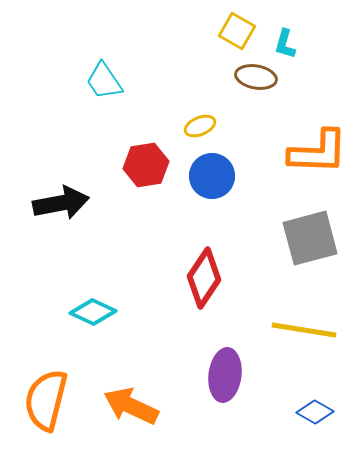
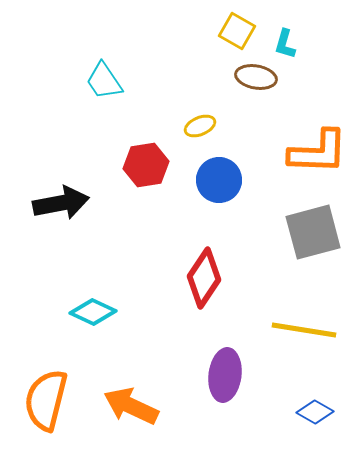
blue circle: moved 7 px right, 4 px down
gray square: moved 3 px right, 6 px up
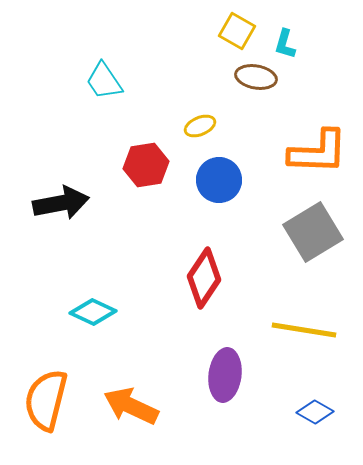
gray square: rotated 16 degrees counterclockwise
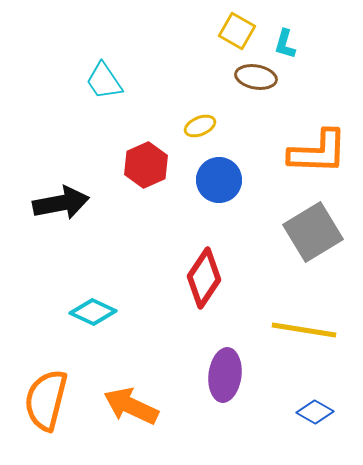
red hexagon: rotated 15 degrees counterclockwise
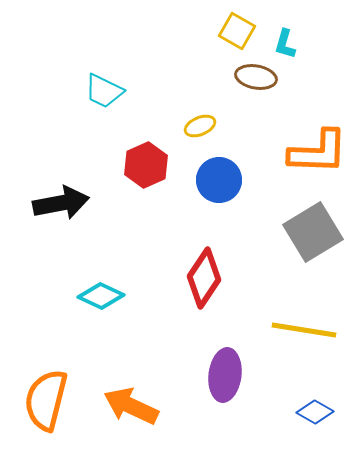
cyan trapezoid: moved 10 px down; rotated 30 degrees counterclockwise
cyan diamond: moved 8 px right, 16 px up
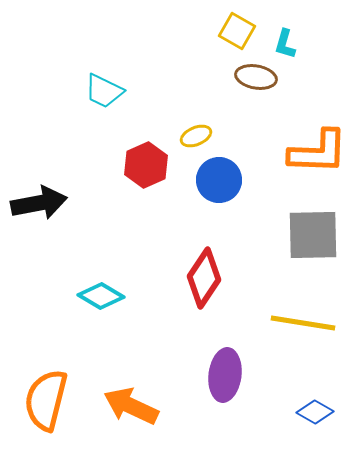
yellow ellipse: moved 4 px left, 10 px down
black arrow: moved 22 px left
gray square: moved 3 px down; rotated 30 degrees clockwise
cyan diamond: rotated 6 degrees clockwise
yellow line: moved 1 px left, 7 px up
